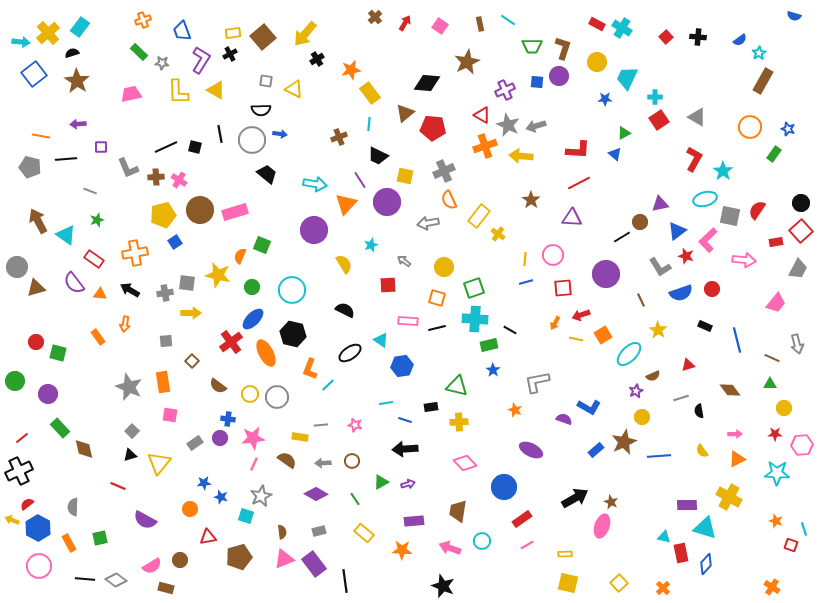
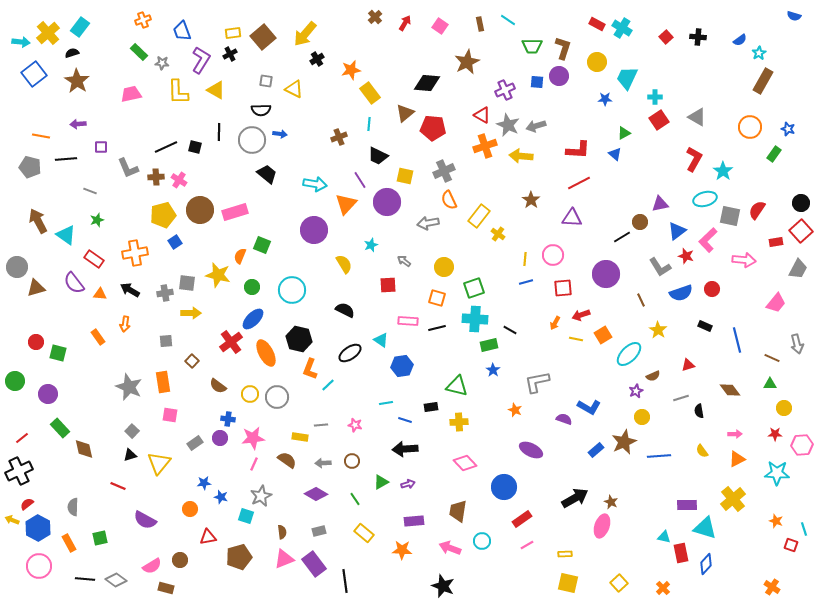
black line at (220, 134): moved 1 px left, 2 px up; rotated 12 degrees clockwise
black hexagon at (293, 334): moved 6 px right, 5 px down
yellow cross at (729, 497): moved 4 px right, 2 px down; rotated 20 degrees clockwise
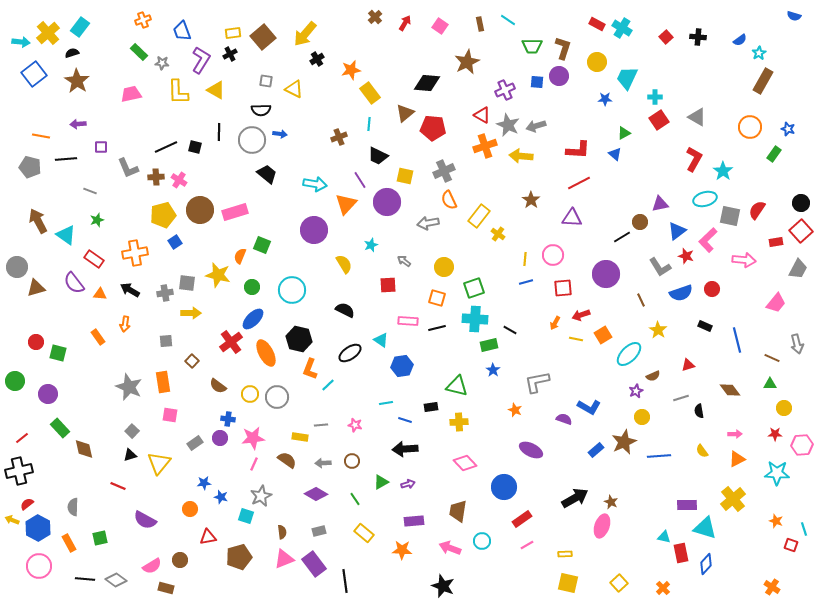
black cross at (19, 471): rotated 12 degrees clockwise
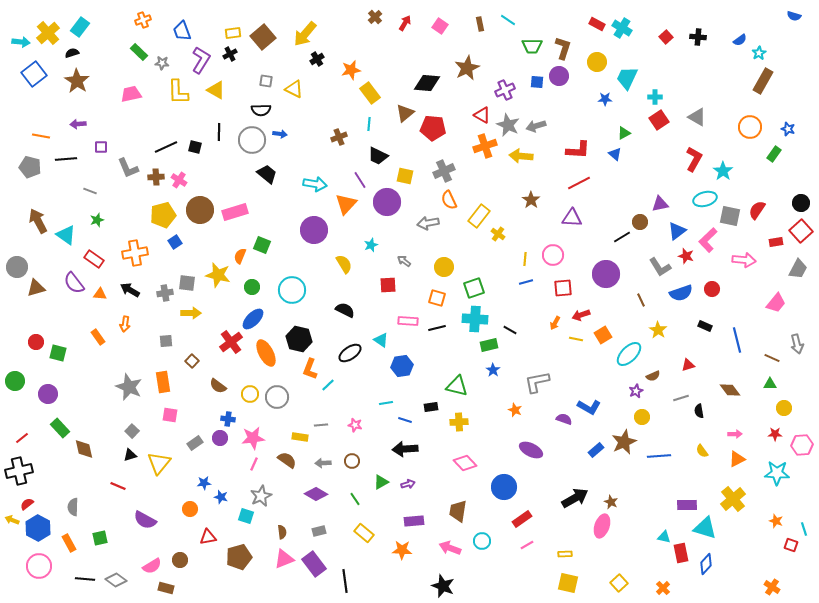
brown star at (467, 62): moved 6 px down
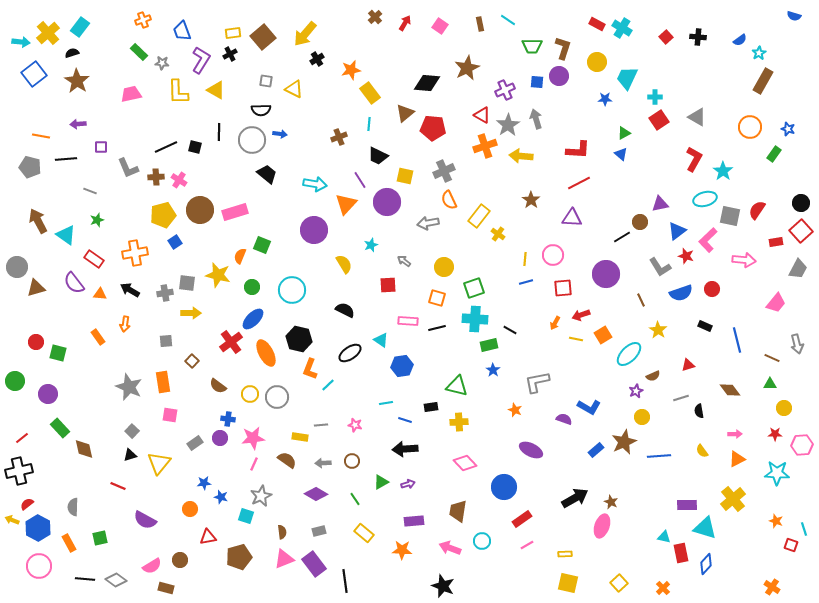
gray star at (508, 125): rotated 15 degrees clockwise
gray arrow at (536, 126): moved 7 px up; rotated 90 degrees clockwise
blue triangle at (615, 154): moved 6 px right
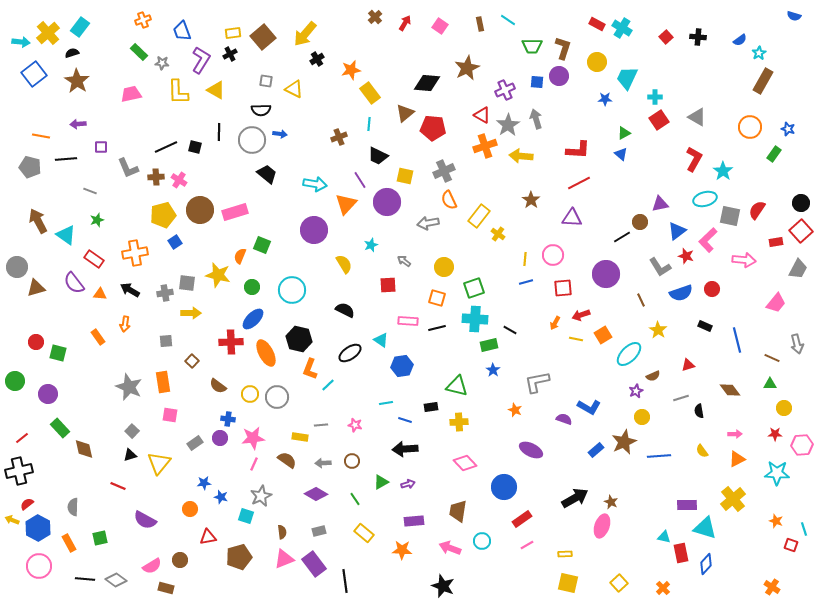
red cross at (231, 342): rotated 35 degrees clockwise
